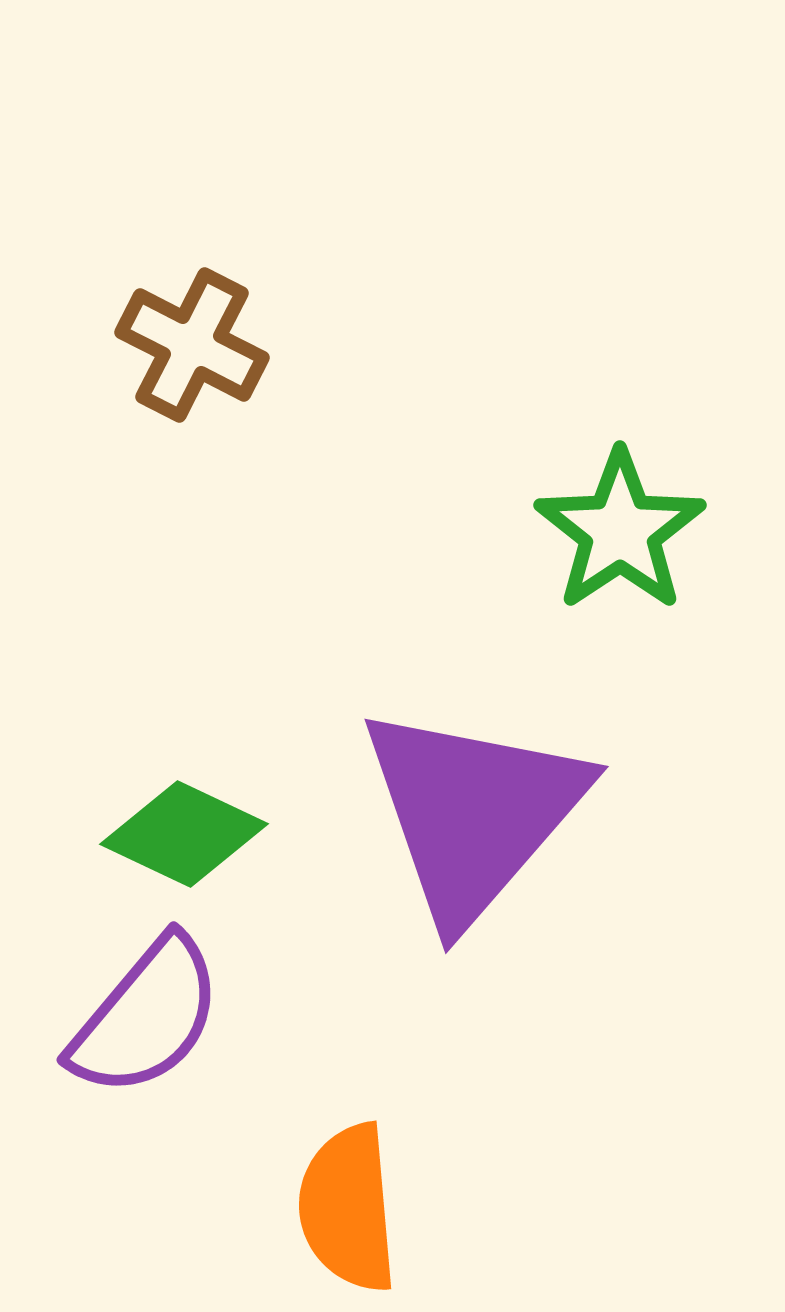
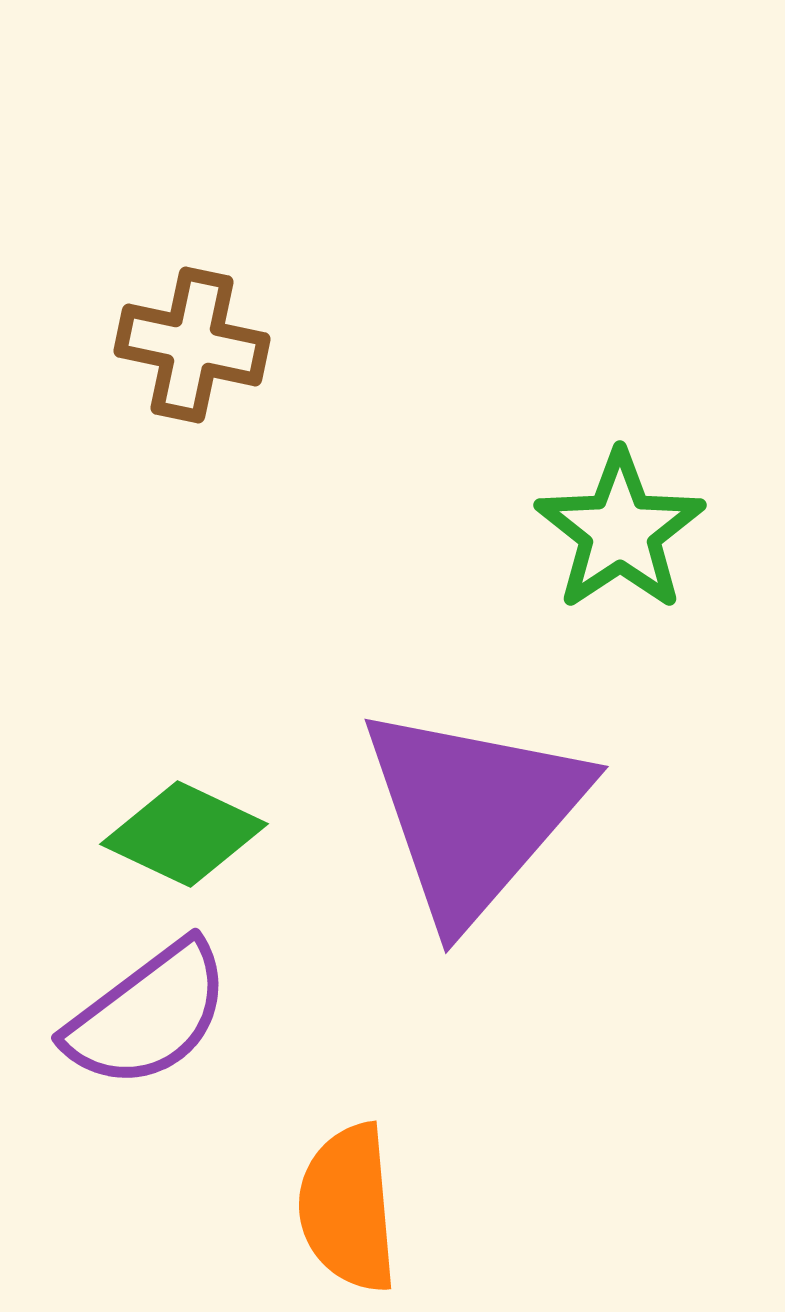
brown cross: rotated 15 degrees counterclockwise
purple semicircle: moved 2 px right, 2 px up; rotated 13 degrees clockwise
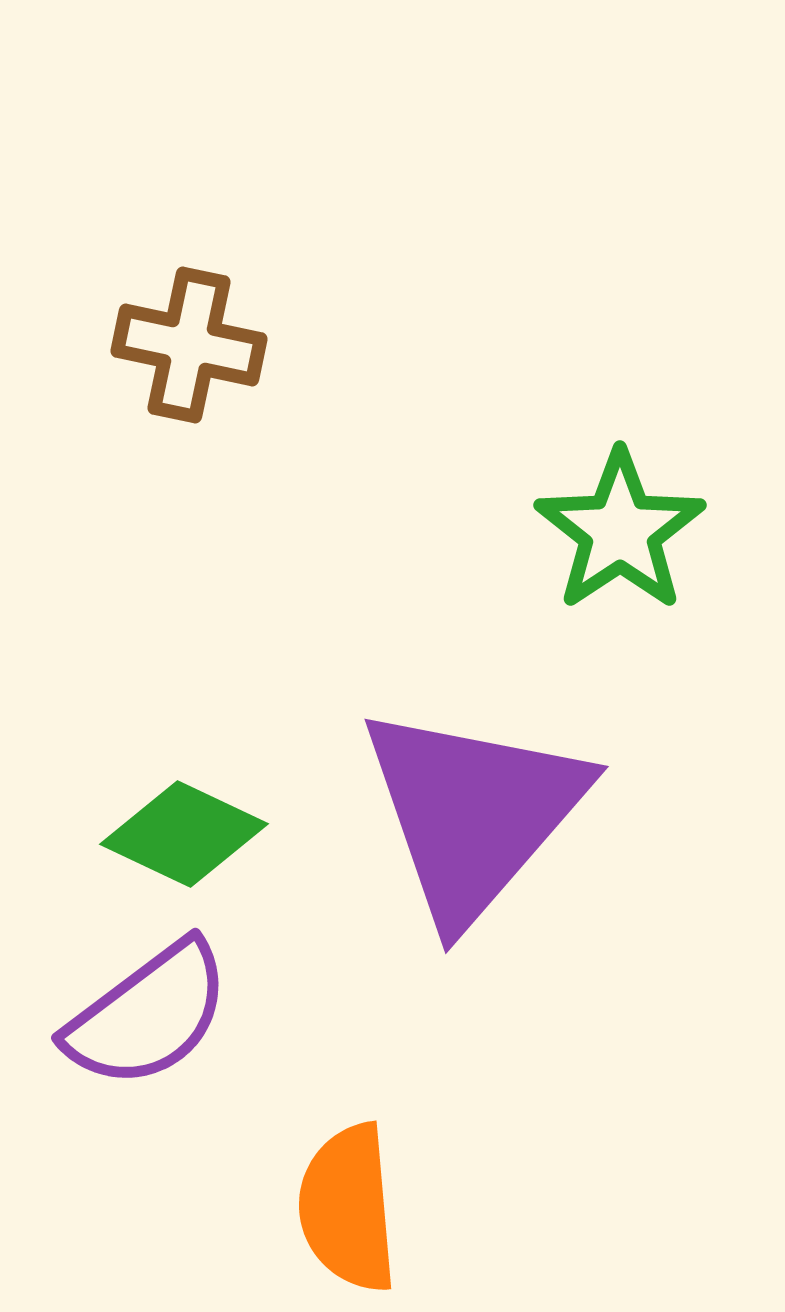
brown cross: moved 3 px left
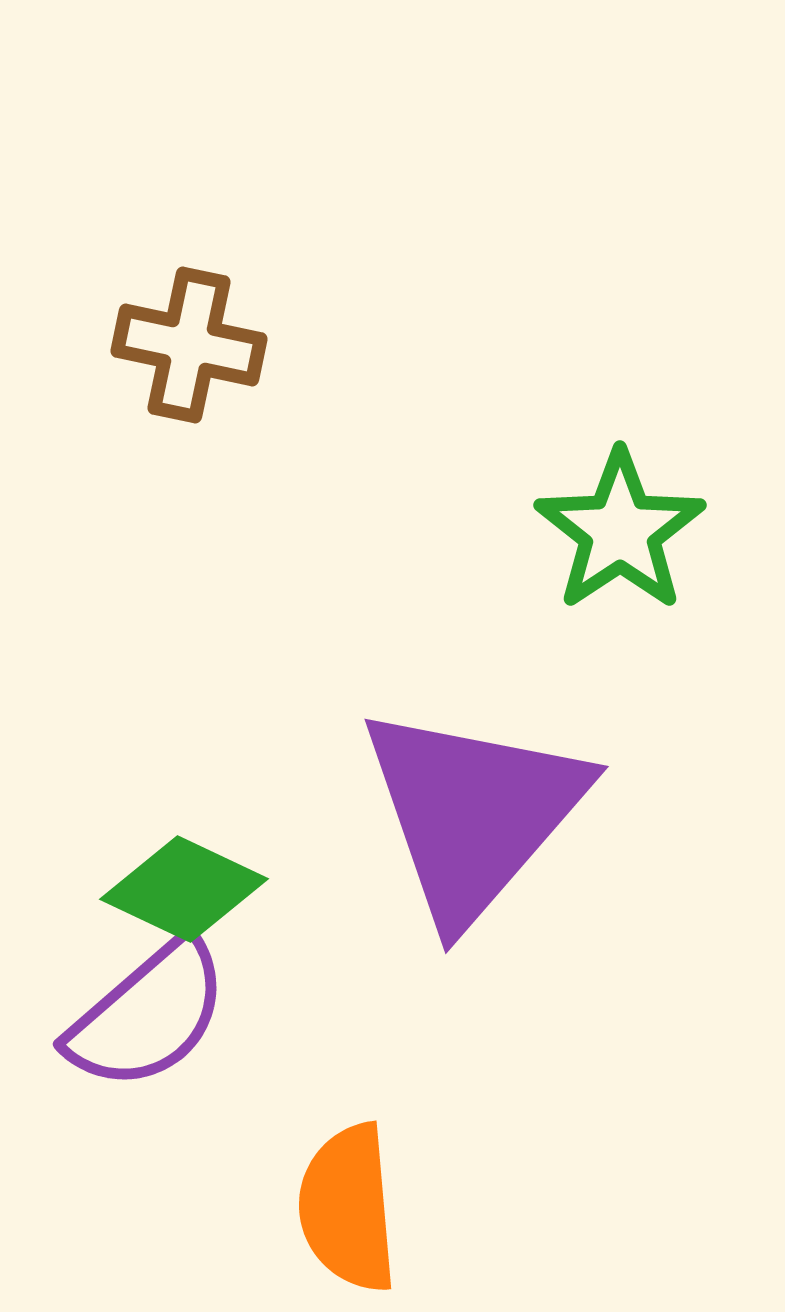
green diamond: moved 55 px down
purple semicircle: rotated 4 degrees counterclockwise
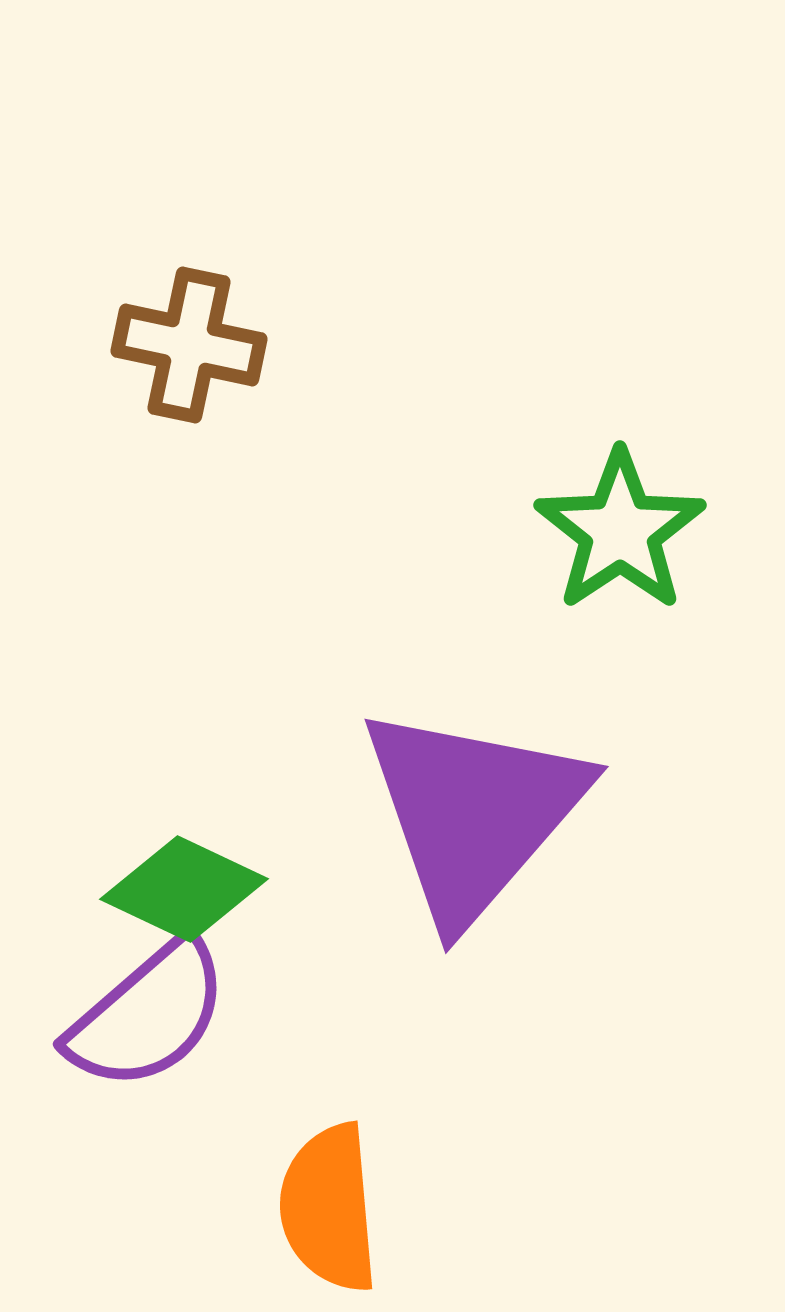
orange semicircle: moved 19 px left
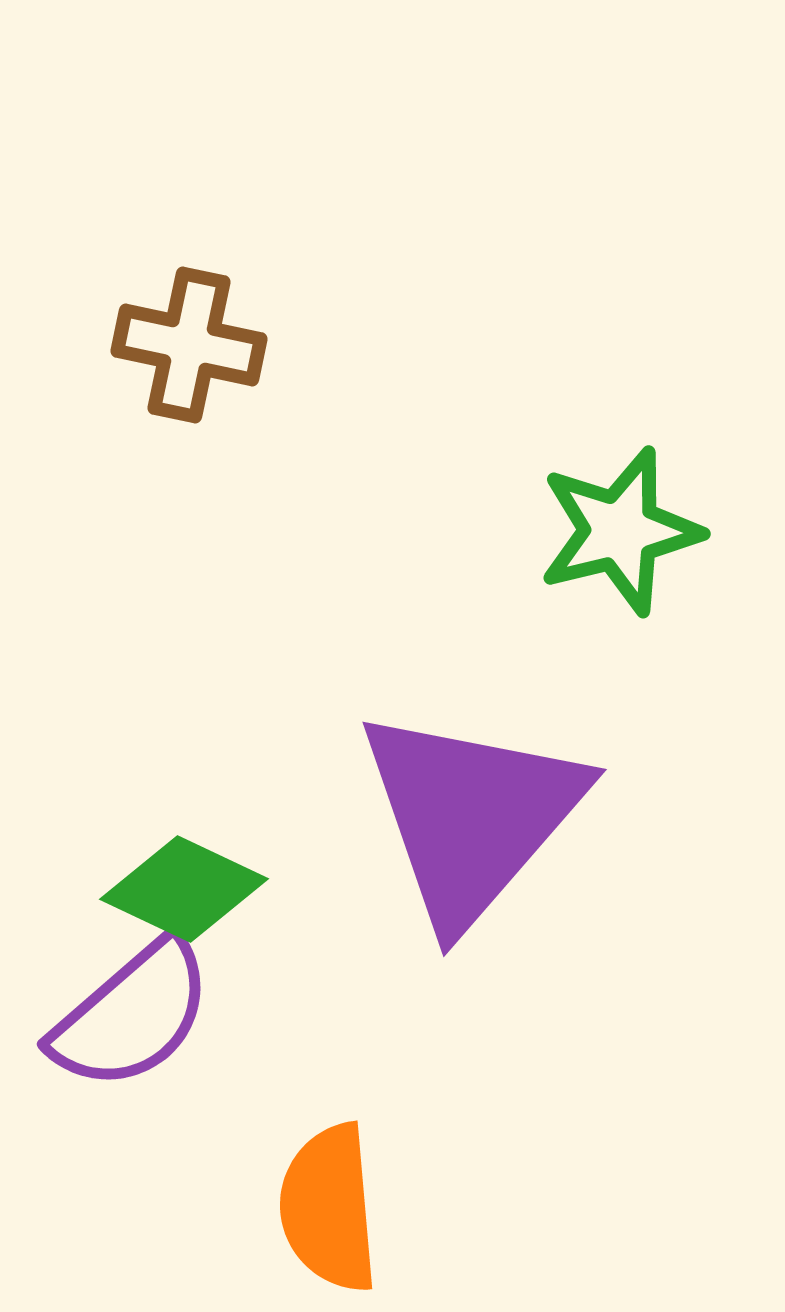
green star: rotated 20 degrees clockwise
purple triangle: moved 2 px left, 3 px down
purple semicircle: moved 16 px left
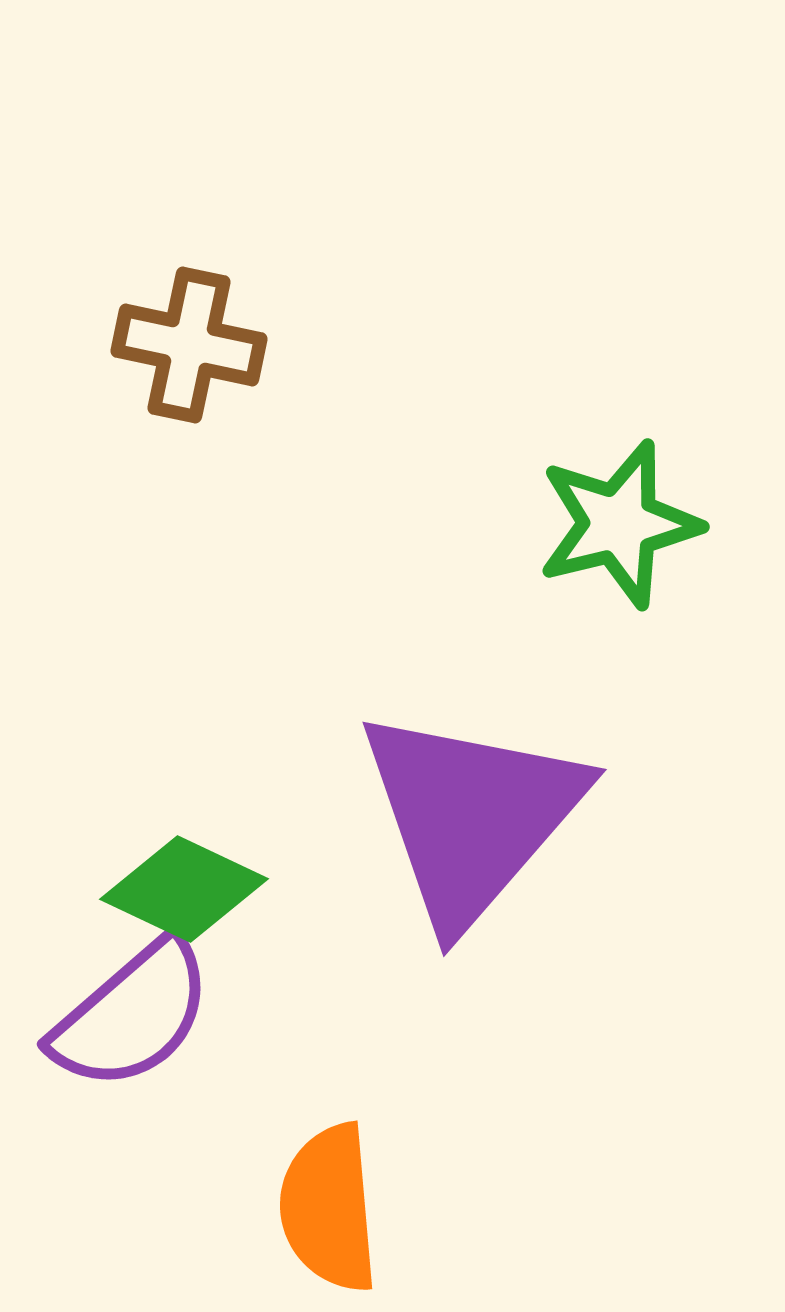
green star: moved 1 px left, 7 px up
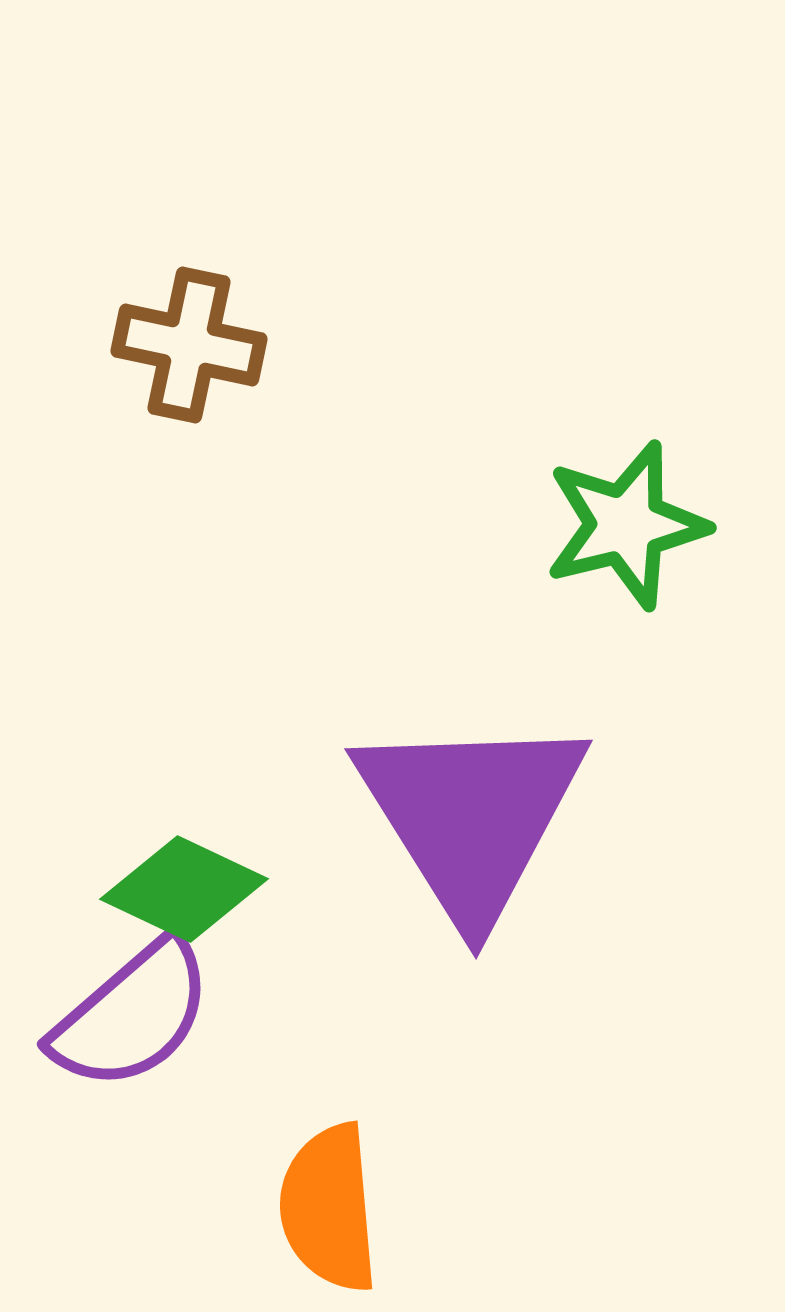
green star: moved 7 px right, 1 px down
purple triangle: rotated 13 degrees counterclockwise
